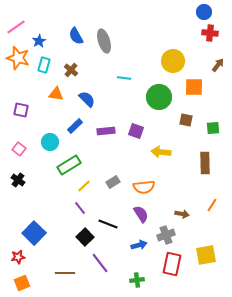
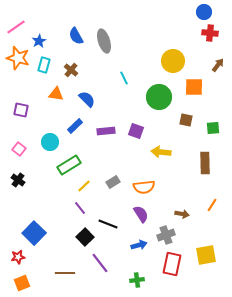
cyan line at (124, 78): rotated 56 degrees clockwise
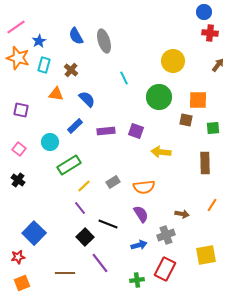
orange square at (194, 87): moved 4 px right, 13 px down
red rectangle at (172, 264): moved 7 px left, 5 px down; rotated 15 degrees clockwise
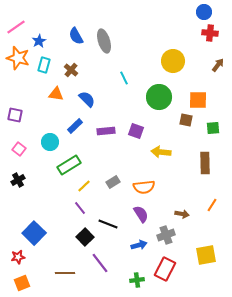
purple square at (21, 110): moved 6 px left, 5 px down
black cross at (18, 180): rotated 24 degrees clockwise
